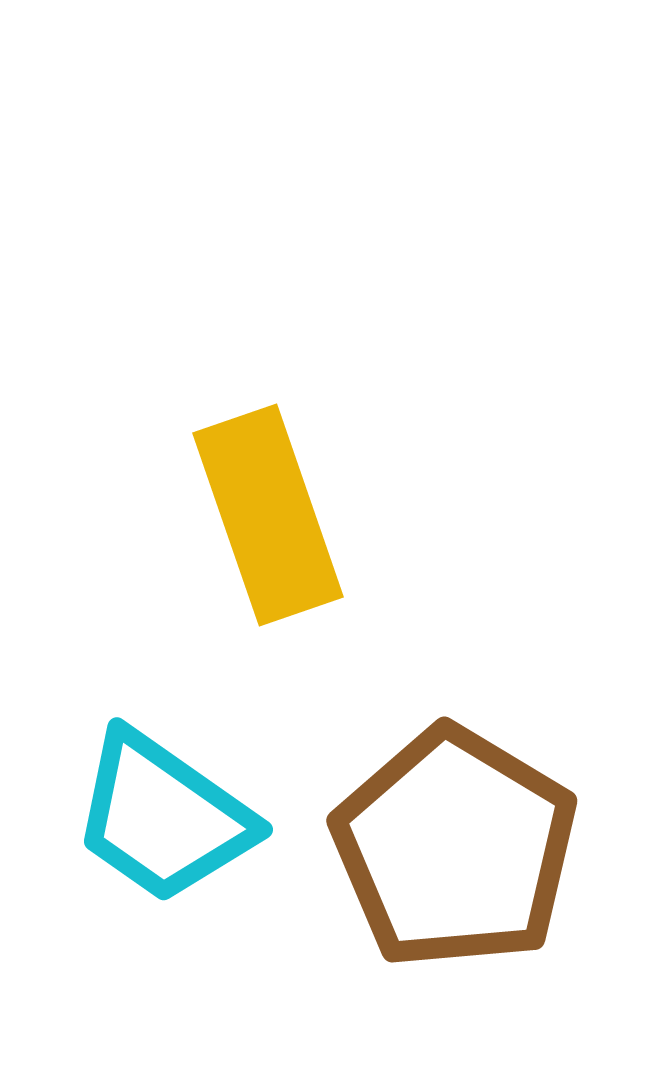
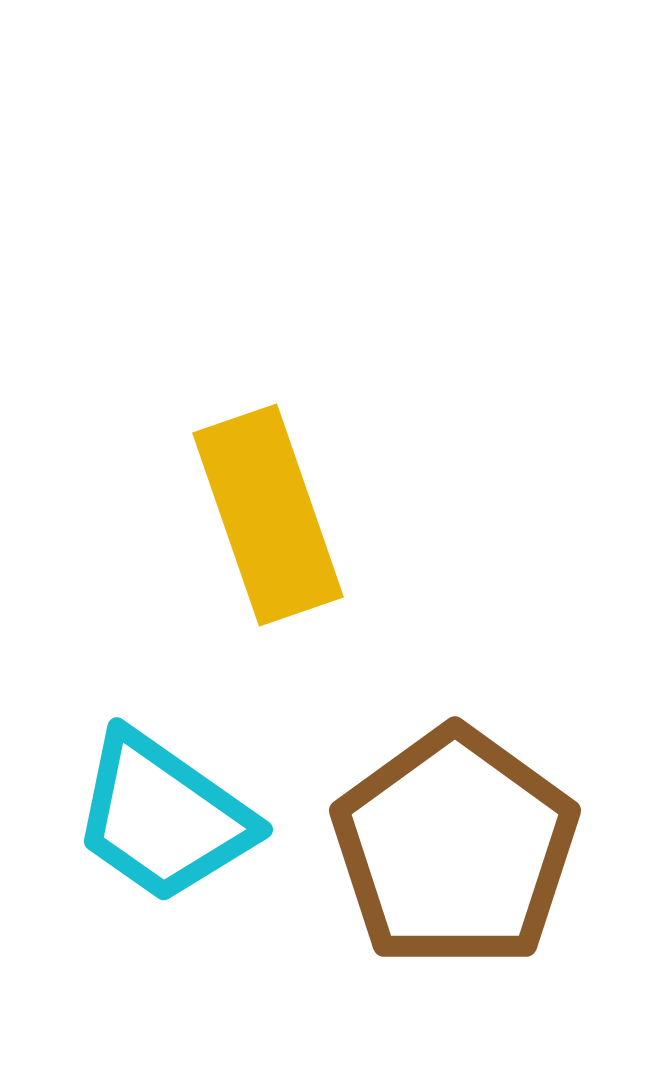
brown pentagon: rotated 5 degrees clockwise
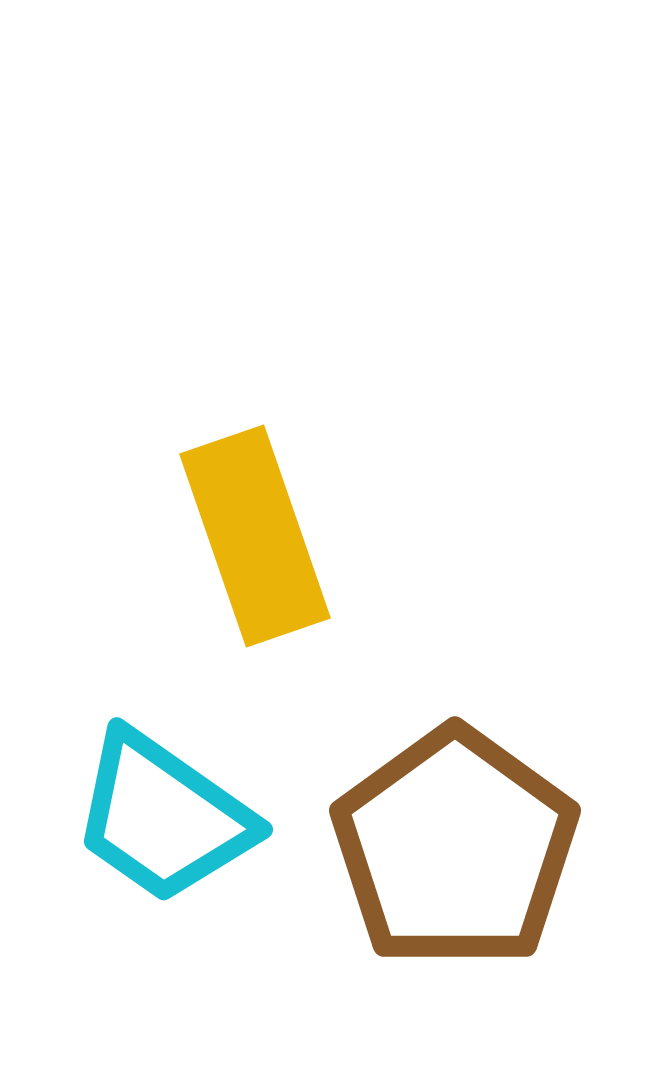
yellow rectangle: moved 13 px left, 21 px down
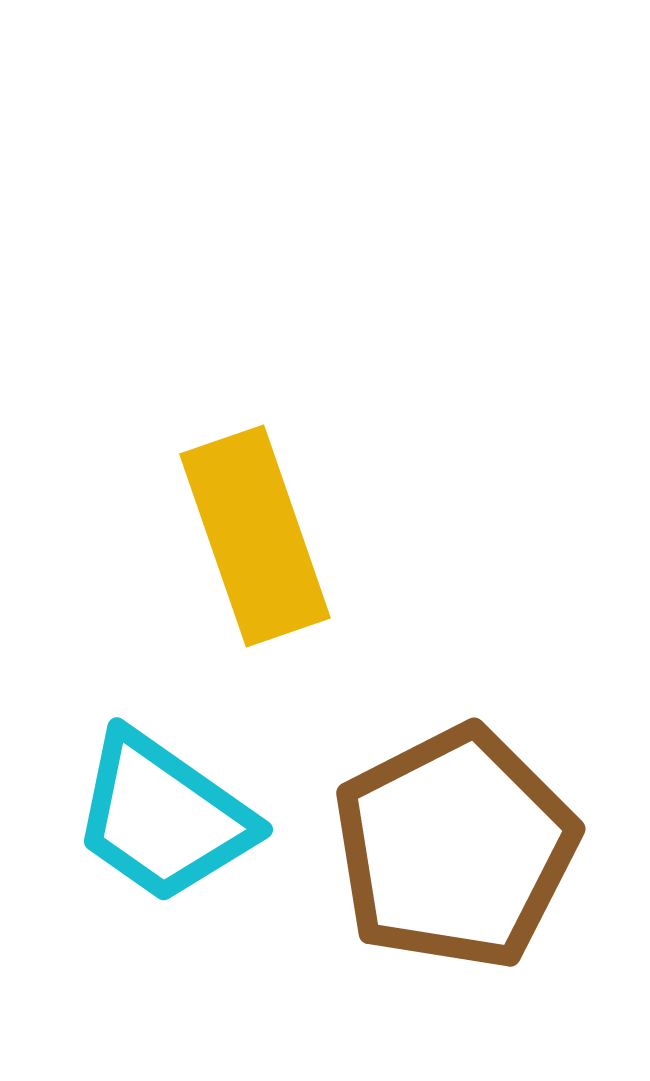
brown pentagon: rotated 9 degrees clockwise
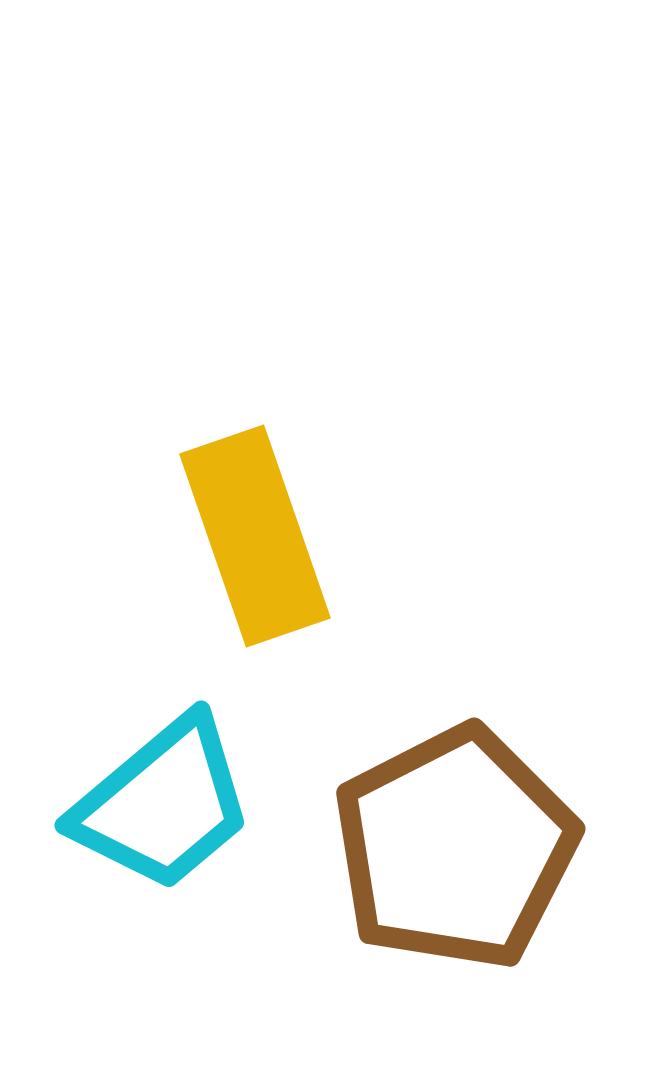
cyan trapezoid: moved 13 px up; rotated 75 degrees counterclockwise
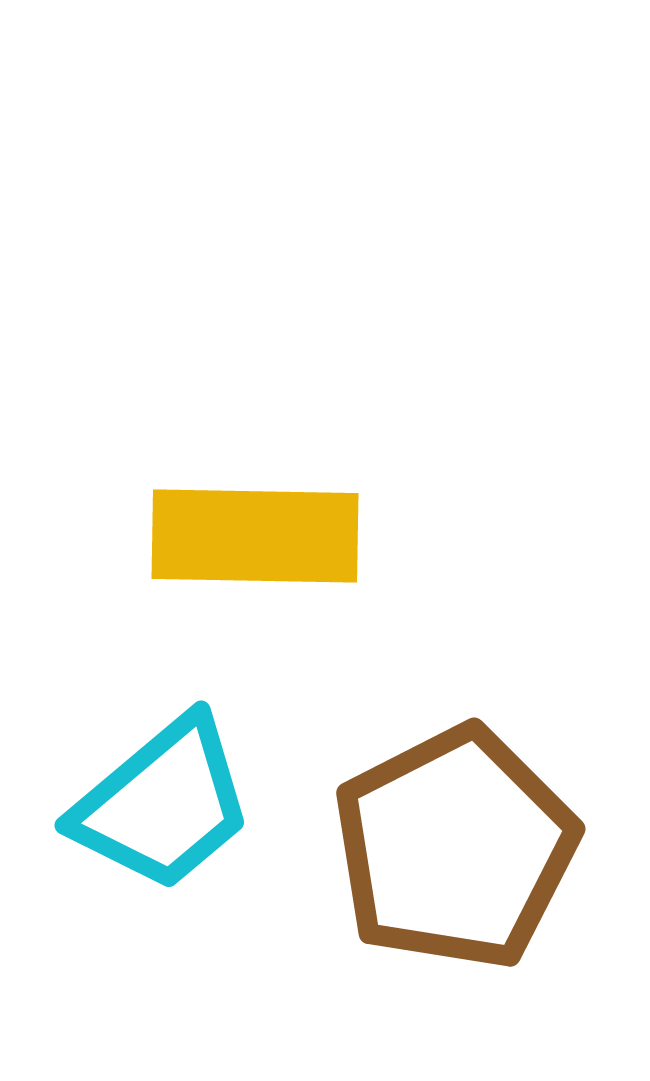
yellow rectangle: rotated 70 degrees counterclockwise
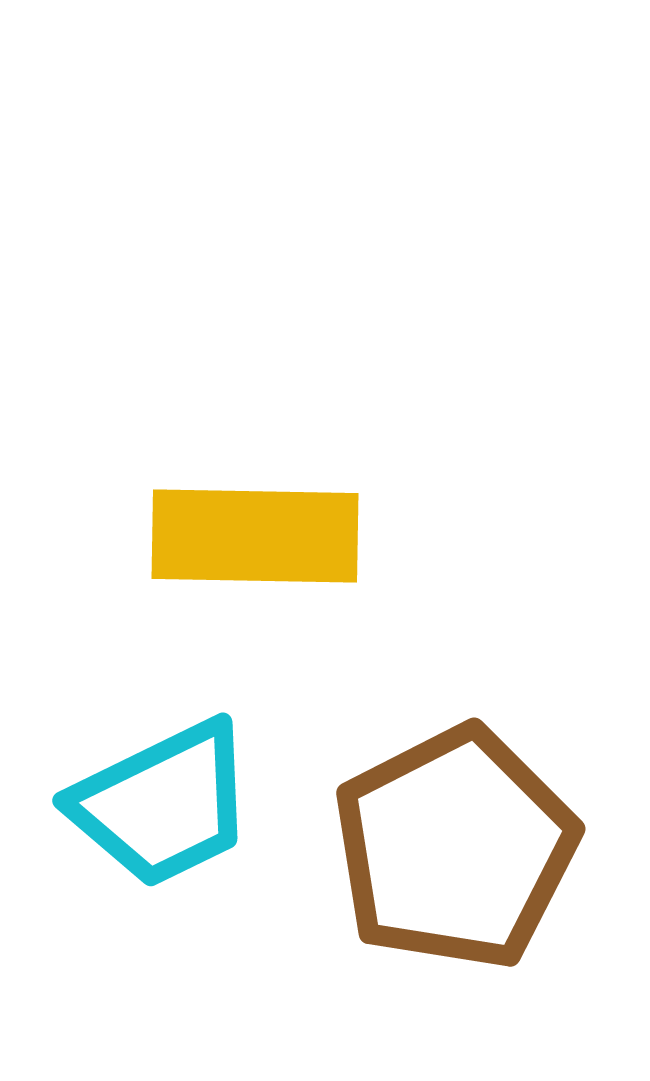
cyan trapezoid: rotated 14 degrees clockwise
